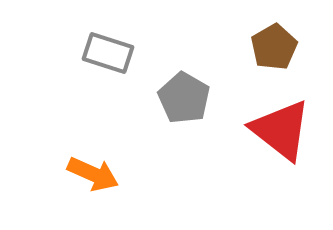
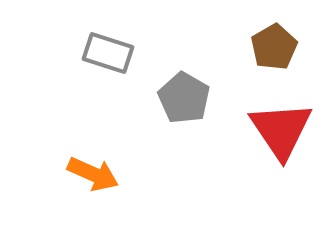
red triangle: rotated 18 degrees clockwise
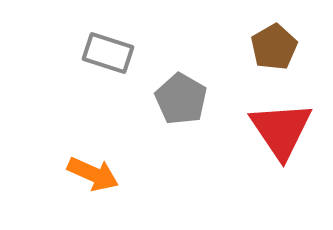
gray pentagon: moved 3 px left, 1 px down
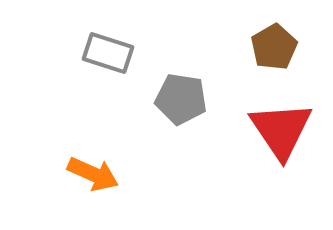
gray pentagon: rotated 21 degrees counterclockwise
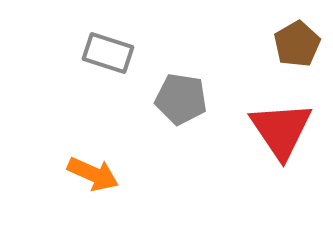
brown pentagon: moved 23 px right, 3 px up
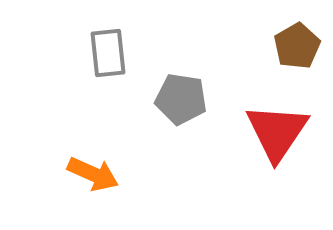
brown pentagon: moved 2 px down
gray rectangle: rotated 66 degrees clockwise
red triangle: moved 4 px left, 2 px down; rotated 8 degrees clockwise
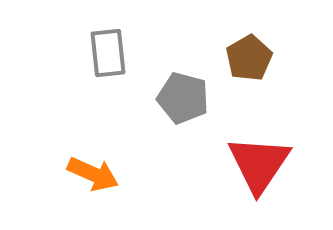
brown pentagon: moved 48 px left, 12 px down
gray pentagon: moved 2 px right, 1 px up; rotated 6 degrees clockwise
red triangle: moved 18 px left, 32 px down
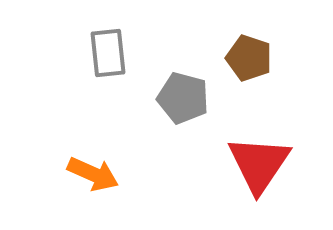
brown pentagon: rotated 24 degrees counterclockwise
